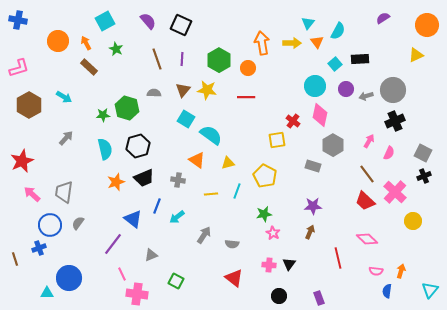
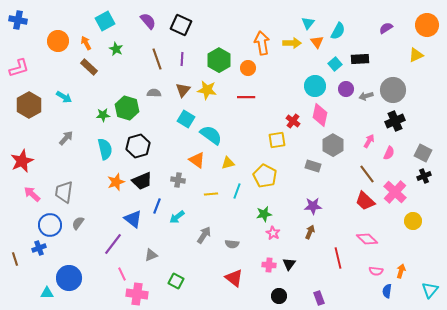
purple semicircle at (383, 18): moved 3 px right, 10 px down
black trapezoid at (144, 178): moved 2 px left, 3 px down
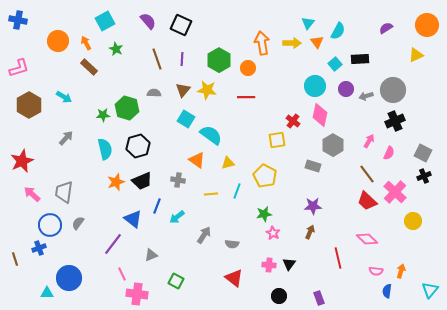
red trapezoid at (365, 201): moved 2 px right
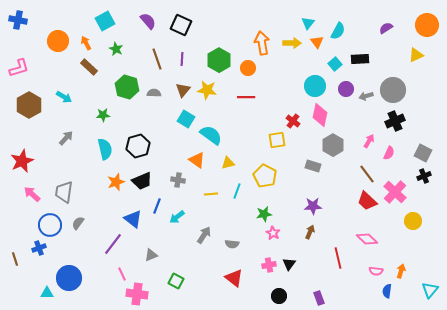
green hexagon at (127, 108): moved 21 px up
pink cross at (269, 265): rotated 16 degrees counterclockwise
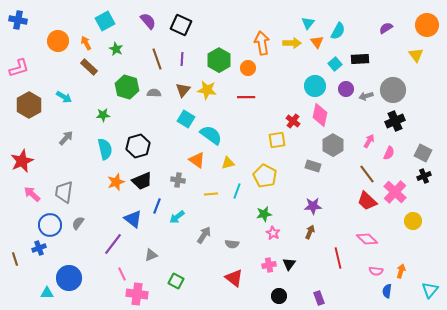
yellow triangle at (416, 55): rotated 42 degrees counterclockwise
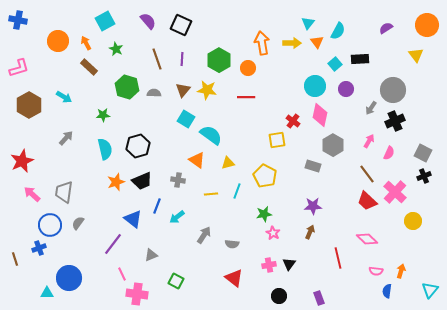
gray arrow at (366, 96): moved 5 px right, 12 px down; rotated 40 degrees counterclockwise
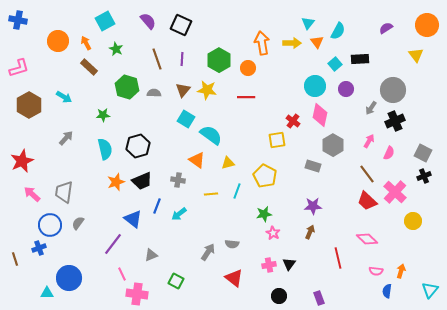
cyan arrow at (177, 217): moved 2 px right, 3 px up
gray arrow at (204, 235): moved 4 px right, 17 px down
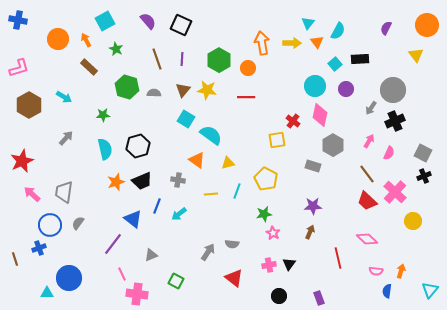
purple semicircle at (386, 28): rotated 32 degrees counterclockwise
orange circle at (58, 41): moved 2 px up
orange arrow at (86, 43): moved 3 px up
yellow pentagon at (265, 176): moved 1 px right, 3 px down
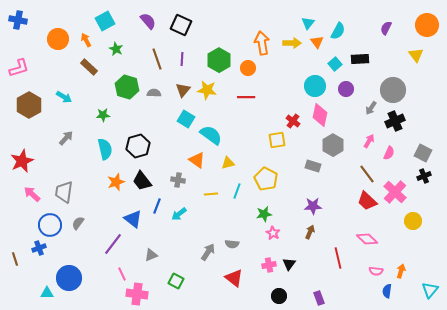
black trapezoid at (142, 181): rotated 75 degrees clockwise
